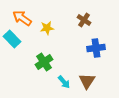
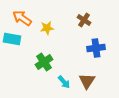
cyan rectangle: rotated 36 degrees counterclockwise
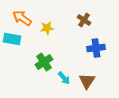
cyan arrow: moved 4 px up
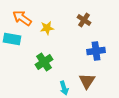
blue cross: moved 3 px down
cyan arrow: moved 10 px down; rotated 24 degrees clockwise
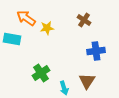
orange arrow: moved 4 px right
green cross: moved 3 px left, 11 px down
